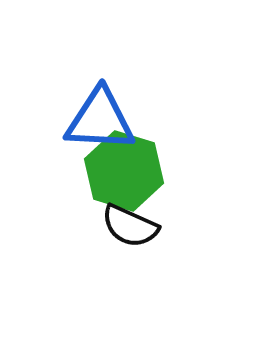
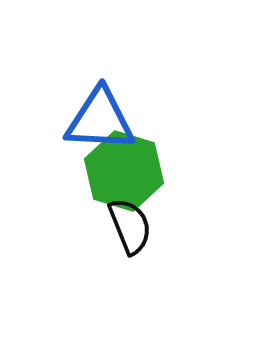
black semicircle: rotated 136 degrees counterclockwise
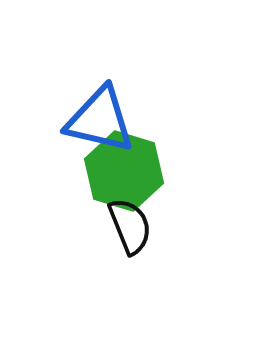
blue triangle: rotated 10 degrees clockwise
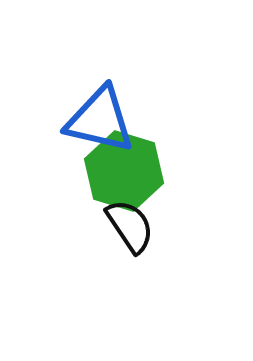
black semicircle: rotated 12 degrees counterclockwise
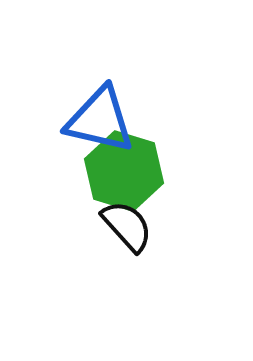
black semicircle: moved 3 px left; rotated 8 degrees counterclockwise
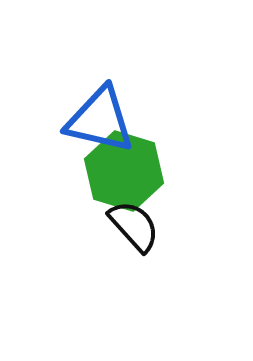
black semicircle: moved 7 px right
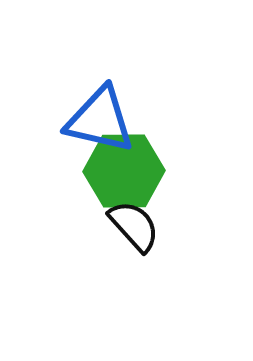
green hexagon: rotated 18 degrees counterclockwise
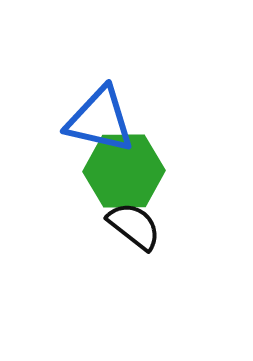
black semicircle: rotated 10 degrees counterclockwise
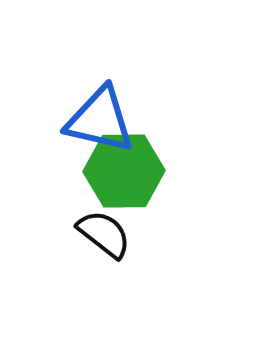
black semicircle: moved 30 px left, 8 px down
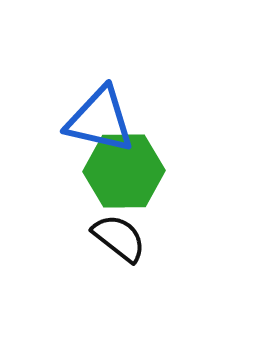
black semicircle: moved 15 px right, 4 px down
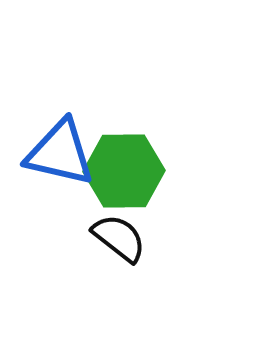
blue triangle: moved 40 px left, 33 px down
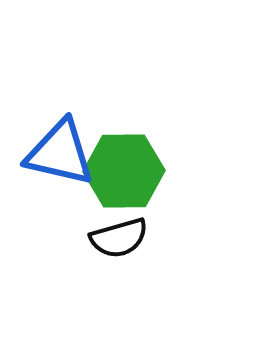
black semicircle: rotated 126 degrees clockwise
